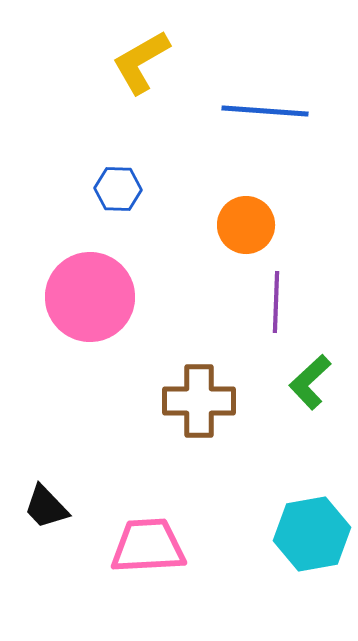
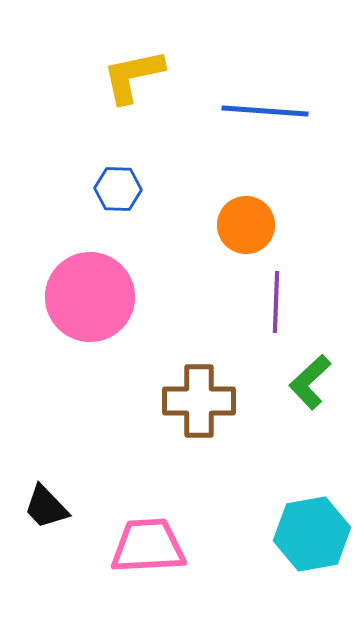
yellow L-shape: moved 8 px left, 14 px down; rotated 18 degrees clockwise
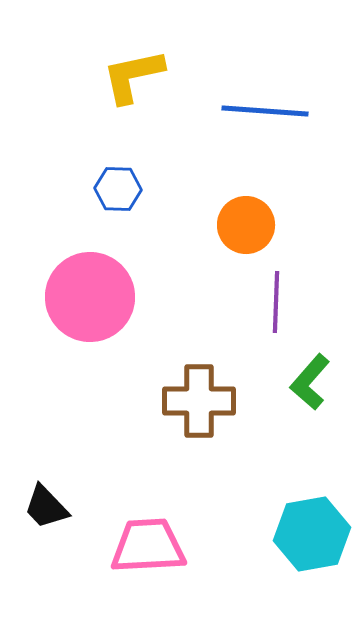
green L-shape: rotated 6 degrees counterclockwise
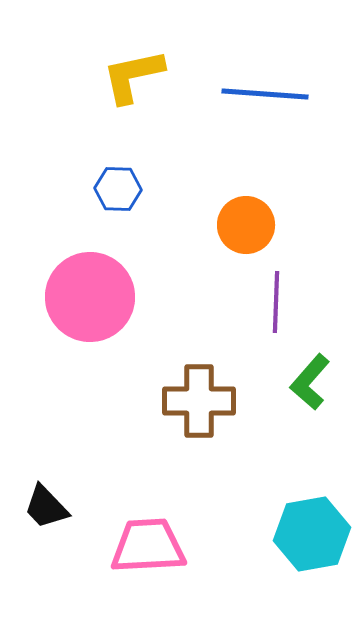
blue line: moved 17 px up
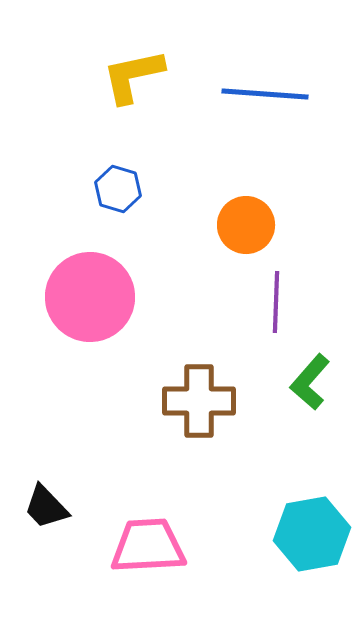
blue hexagon: rotated 15 degrees clockwise
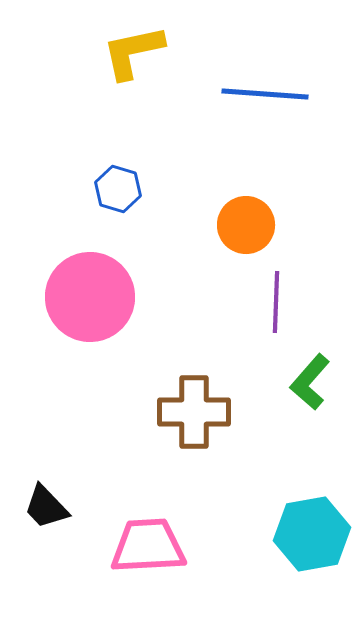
yellow L-shape: moved 24 px up
brown cross: moved 5 px left, 11 px down
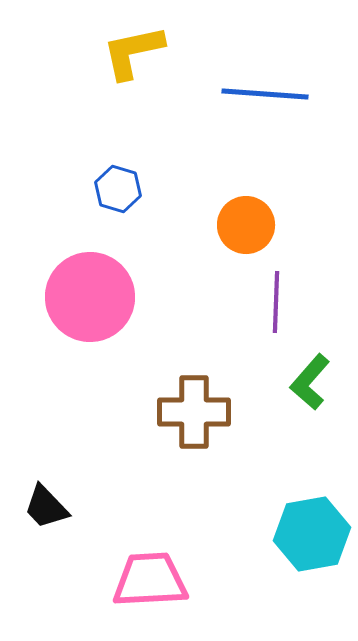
pink trapezoid: moved 2 px right, 34 px down
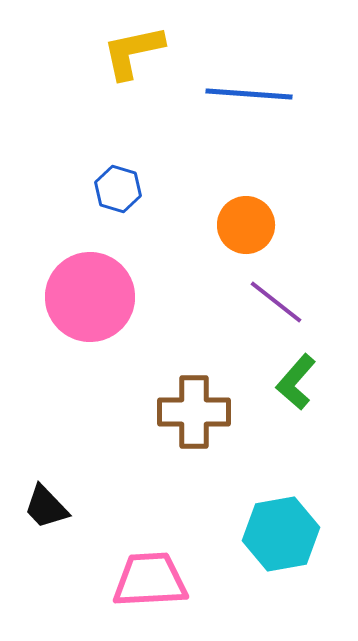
blue line: moved 16 px left
purple line: rotated 54 degrees counterclockwise
green L-shape: moved 14 px left
cyan hexagon: moved 31 px left
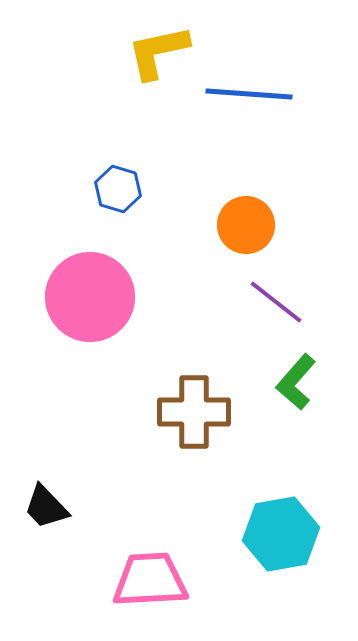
yellow L-shape: moved 25 px right
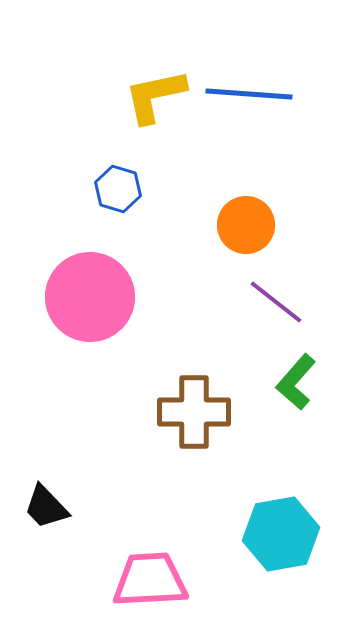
yellow L-shape: moved 3 px left, 44 px down
